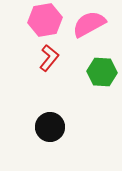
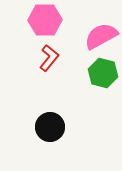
pink hexagon: rotated 8 degrees clockwise
pink semicircle: moved 12 px right, 12 px down
green hexagon: moved 1 px right, 1 px down; rotated 12 degrees clockwise
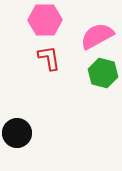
pink semicircle: moved 4 px left
red L-shape: rotated 48 degrees counterclockwise
black circle: moved 33 px left, 6 px down
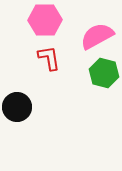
green hexagon: moved 1 px right
black circle: moved 26 px up
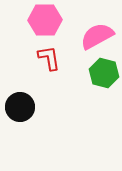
black circle: moved 3 px right
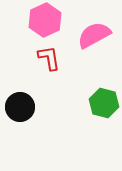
pink hexagon: rotated 24 degrees counterclockwise
pink semicircle: moved 3 px left, 1 px up
green hexagon: moved 30 px down
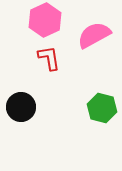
green hexagon: moved 2 px left, 5 px down
black circle: moved 1 px right
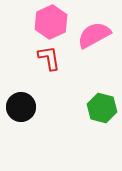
pink hexagon: moved 6 px right, 2 px down
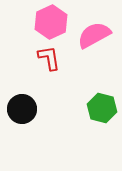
black circle: moved 1 px right, 2 px down
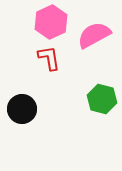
green hexagon: moved 9 px up
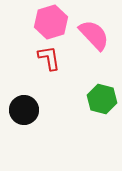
pink hexagon: rotated 8 degrees clockwise
pink semicircle: rotated 76 degrees clockwise
black circle: moved 2 px right, 1 px down
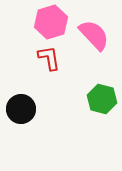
black circle: moved 3 px left, 1 px up
